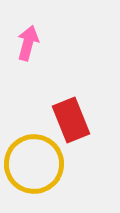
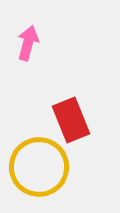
yellow circle: moved 5 px right, 3 px down
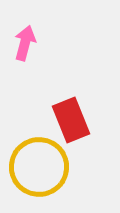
pink arrow: moved 3 px left
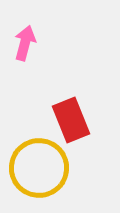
yellow circle: moved 1 px down
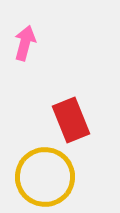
yellow circle: moved 6 px right, 9 px down
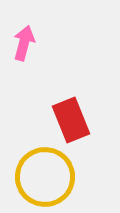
pink arrow: moved 1 px left
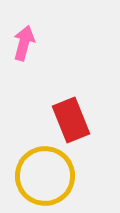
yellow circle: moved 1 px up
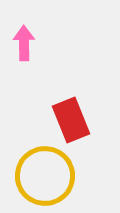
pink arrow: rotated 16 degrees counterclockwise
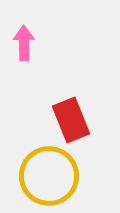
yellow circle: moved 4 px right
